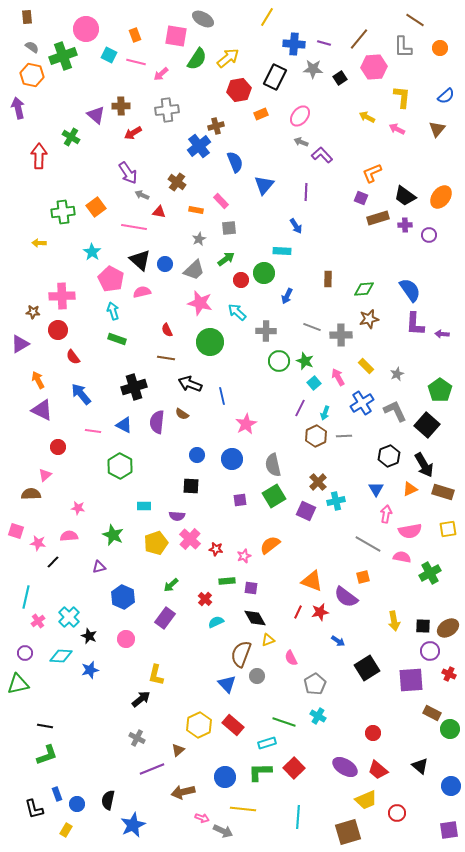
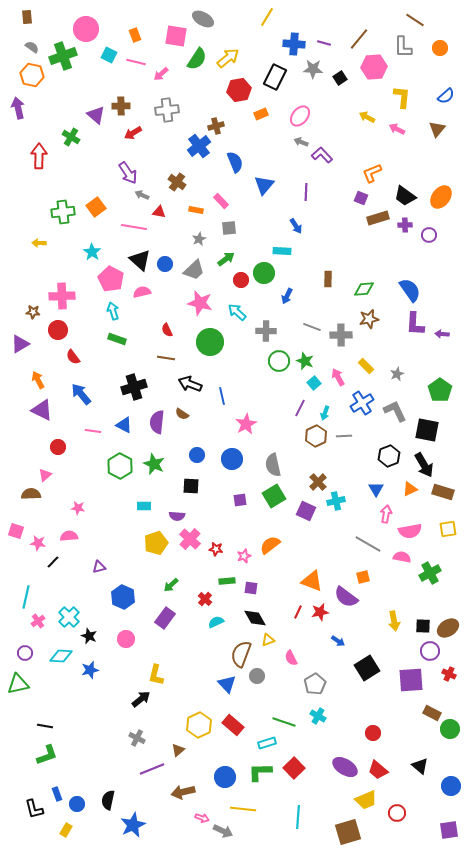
black square at (427, 425): moved 5 px down; rotated 30 degrees counterclockwise
green star at (113, 535): moved 41 px right, 71 px up
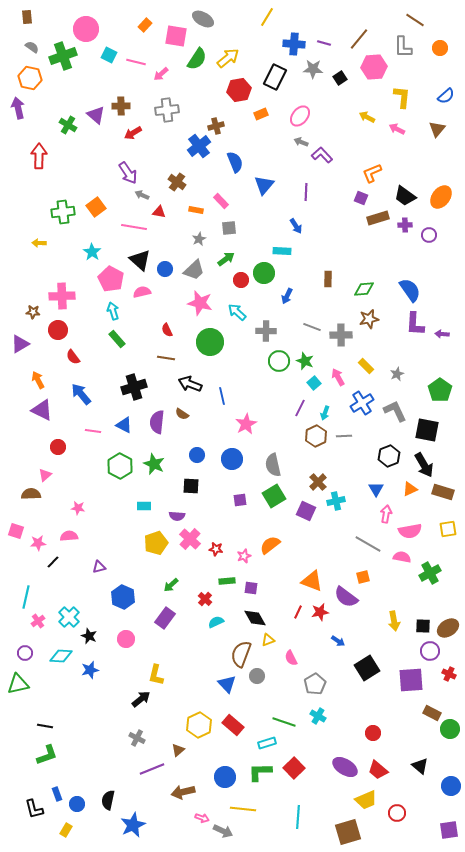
orange rectangle at (135, 35): moved 10 px right, 10 px up; rotated 64 degrees clockwise
orange hexagon at (32, 75): moved 2 px left, 3 px down
green cross at (71, 137): moved 3 px left, 12 px up
blue circle at (165, 264): moved 5 px down
green rectangle at (117, 339): rotated 30 degrees clockwise
pink star at (38, 543): rotated 14 degrees counterclockwise
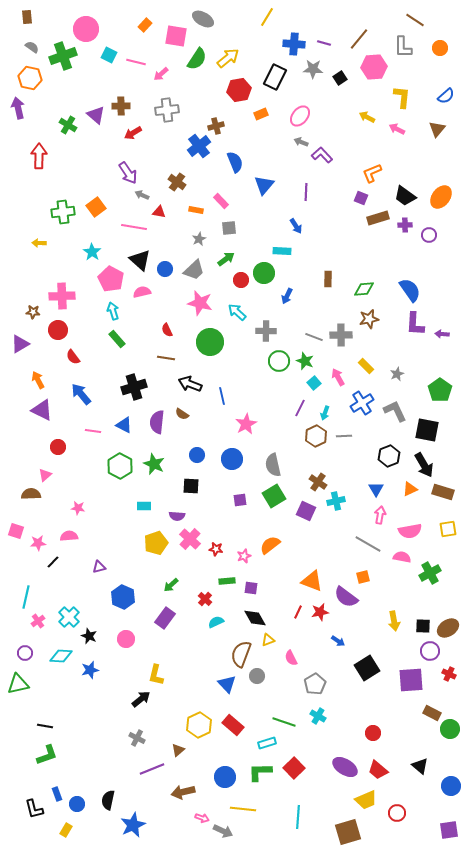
gray line at (312, 327): moved 2 px right, 10 px down
brown cross at (318, 482): rotated 12 degrees counterclockwise
pink arrow at (386, 514): moved 6 px left, 1 px down
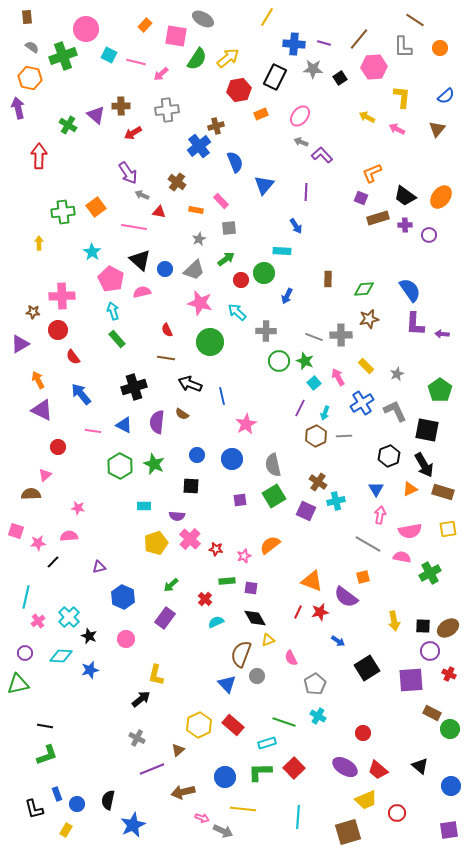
yellow arrow at (39, 243): rotated 88 degrees clockwise
red circle at (373, 733): moved 10 px left
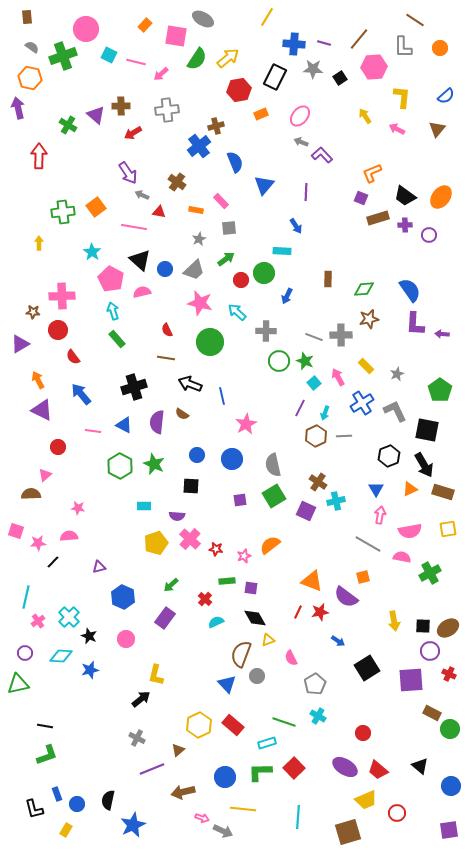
yellow arrow at (367, 117): moved 2 px left, 1 px up; rotated 28 degrees clockwise
